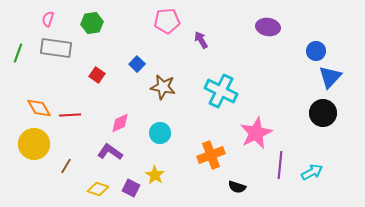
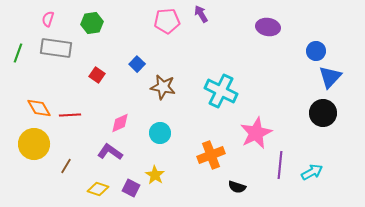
purple arrow: moved 26 px up
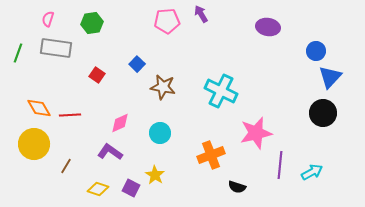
pink star: rotated 12 degrees clockwise
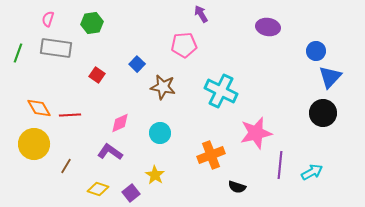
pink pentagon: moved 17 px right, 24 px down
purple square: moved 5 px down; rotated 24 degrees clockwise
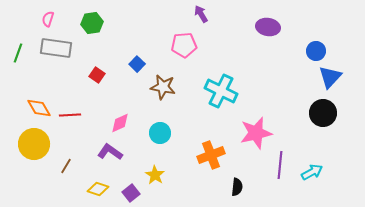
black semicircle: rotated 102 degrees counterclockwise
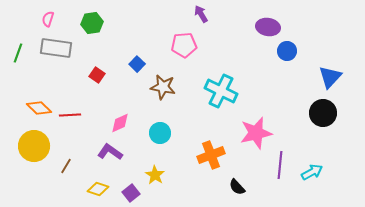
blue circle: moved 29 px left
orange diamond: rotated 15 degrees counterclockwise
yellow circle: moved 2 px down
black semicircle: rotated 132 degrees clockwise
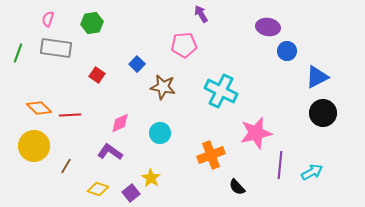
blue triangle: moved 13 px left; rotated 20 degrees clockwise
yellow star: moved 4 px left, 3 px down
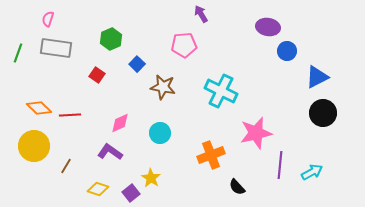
green hexagon: moved 19 px right, 16 px down; rotated 15 degrees counterclockwise
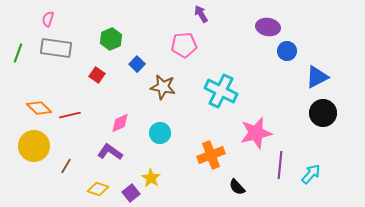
red line: rotated 10 degrees counterclockwise
cyan arrow: moved 1 px left, 2 px down; rotated 20 degrees counterclockwise
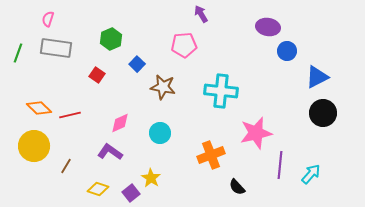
cyan cross: rotated 20 degrees counterclockwise
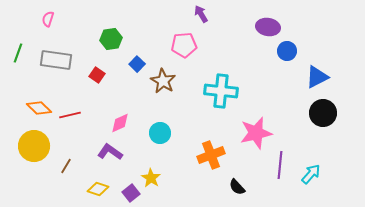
green hexagon: rotated 15 degrees clockwise
gray rectangle: moved 12 px down
brown star: moved 6 px up; rotated 20 degrees clockwise
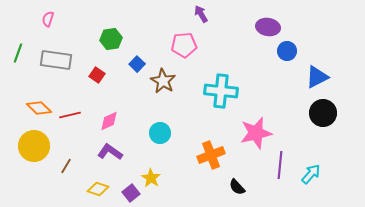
pink diamond: moved 11 px left, 2 px up
